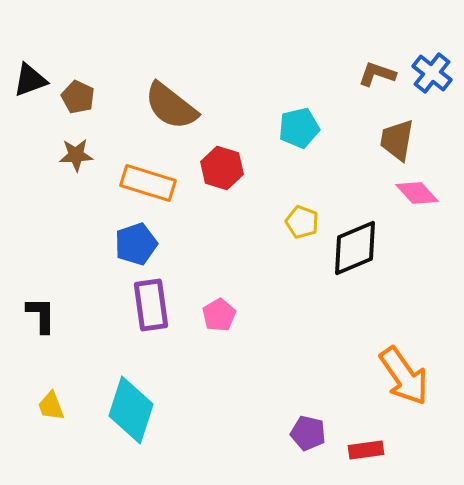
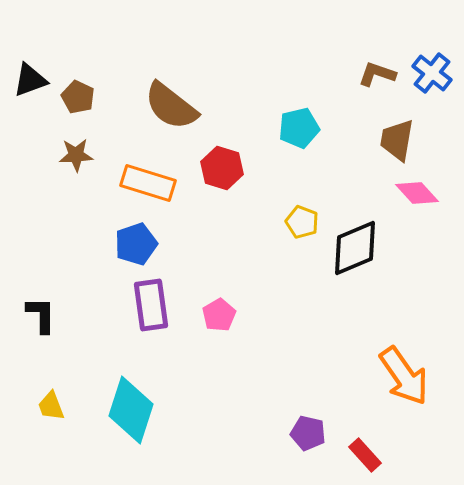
red rectangle: moved 1 px left, 5 px down; rotated 56 degrees clockwise
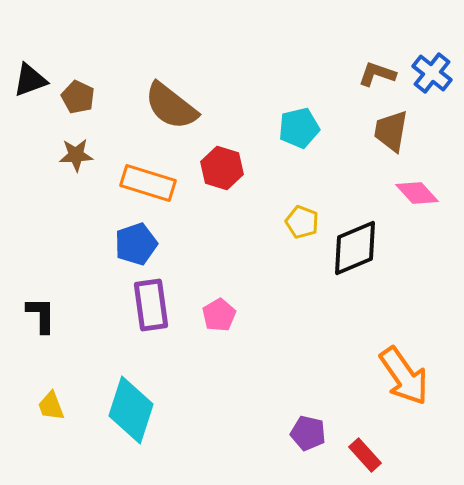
brown trapezoid: moved 6 px left, 9 px up
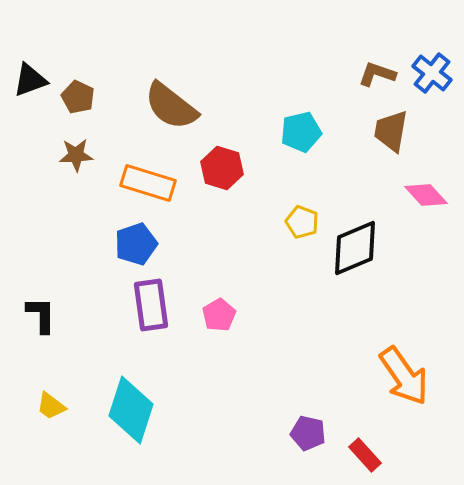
cyan pentagon: moved 2 px right, 4 px down
pink diamond: moved 9 px right, 2 px down
yellow trapezoid: rotated 32 degrees counterclockwise
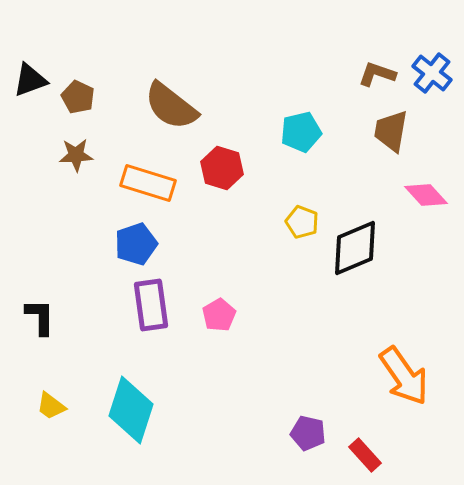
black L-shape: moved 1 px left, 2 px down
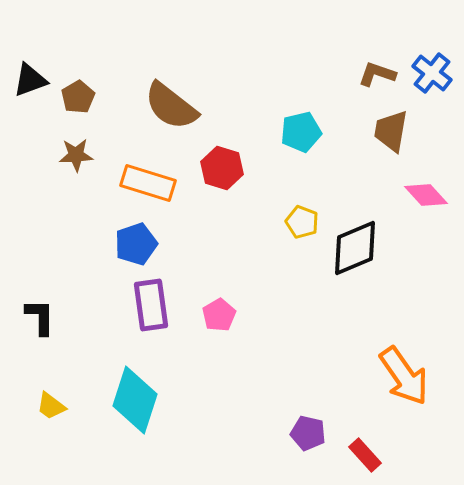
brown pentagon: rotated 16 degrees clockwise
cyan diamond: moved 4 px right, 10 px up
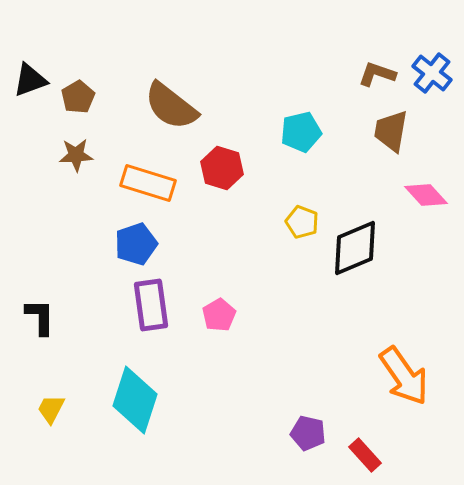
yellow trapezoid: moved 3 px down; rotated 80 degrees clockwise
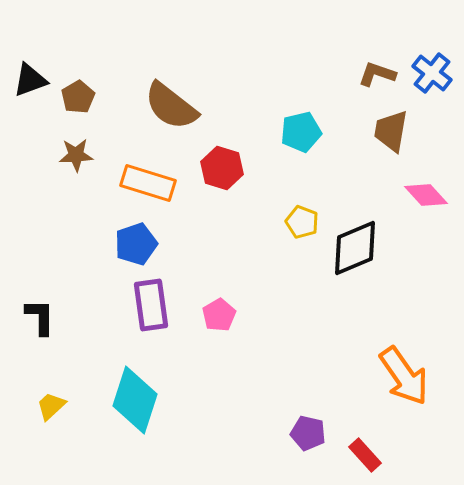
yellow trapezoid: moved 3 px up; rotated 20 degrees clockwise
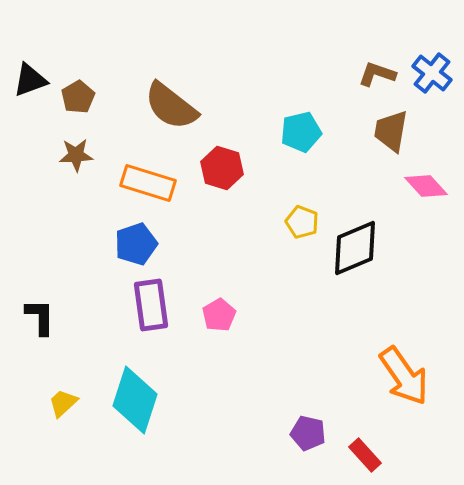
pink diamond: moved 9 px up
yellow trapezoid: moved 12 px right, 3 px up
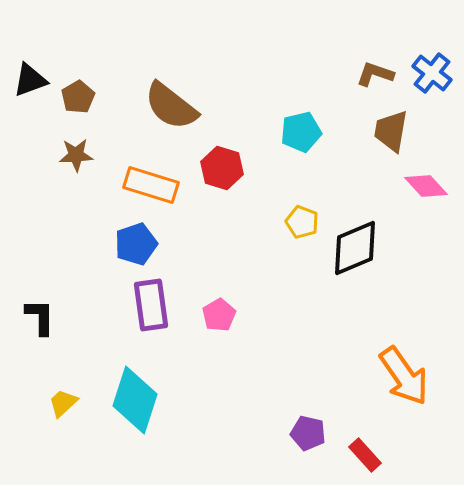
brown L-shape: moved 2 px left
orange rectangle: moved 3 px right, 2 px down
